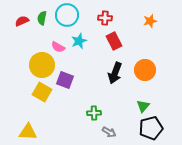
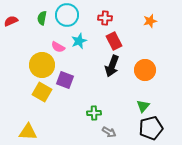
red semicircle: moved 11 px left
black arrow: moved 3 px left, 7 px up
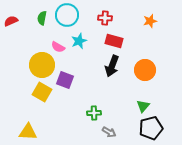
red rectangle: rotated 48 degrees counterclockwise
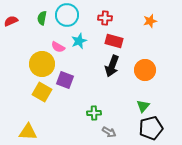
yellow circle: moved 1 px up
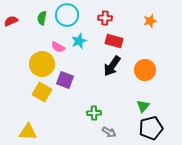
black arrow: rotated 15 degrees clockwise
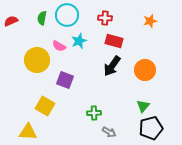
pink semicircle: moved 1 px right, 1 px up
yellow circle: moved 5 px left, 4 px up
yellow square: moved 3 px right, 14 px down
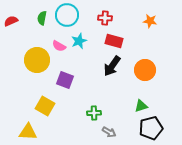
orange star: rotated 24 degrees clockwise
green triangle: moved 2 px left; rotated 32 degrees clockwise
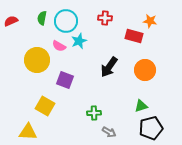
cyan circle: moved 1 px left, 6 px down
red rectangle: moved 20 px right, 5 px up
black arrow: moved 3 px left, 1 px down
